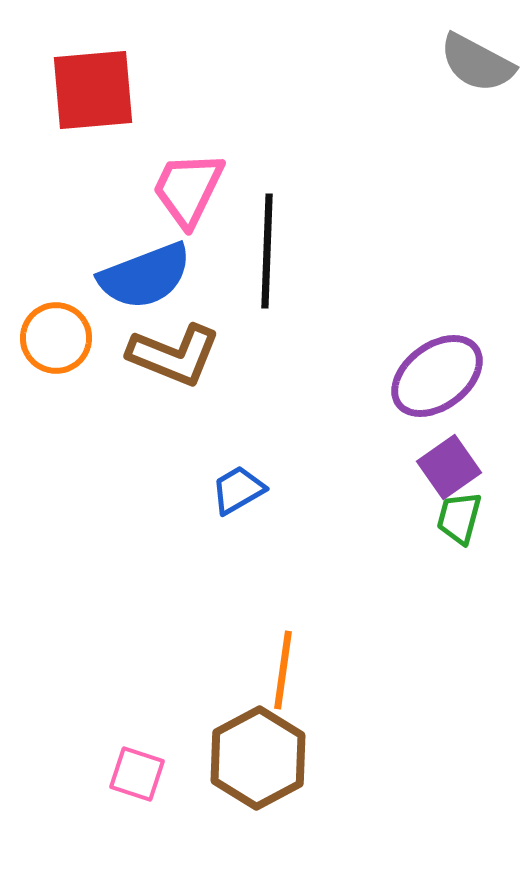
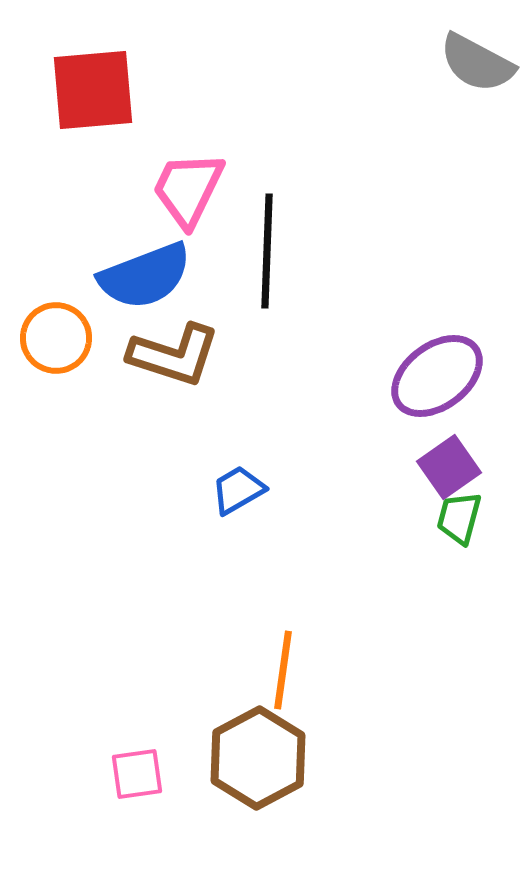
brown L-shape: rotated 4 degrees counterclockwise
pink square: rotated 26 degrees counterclockwise
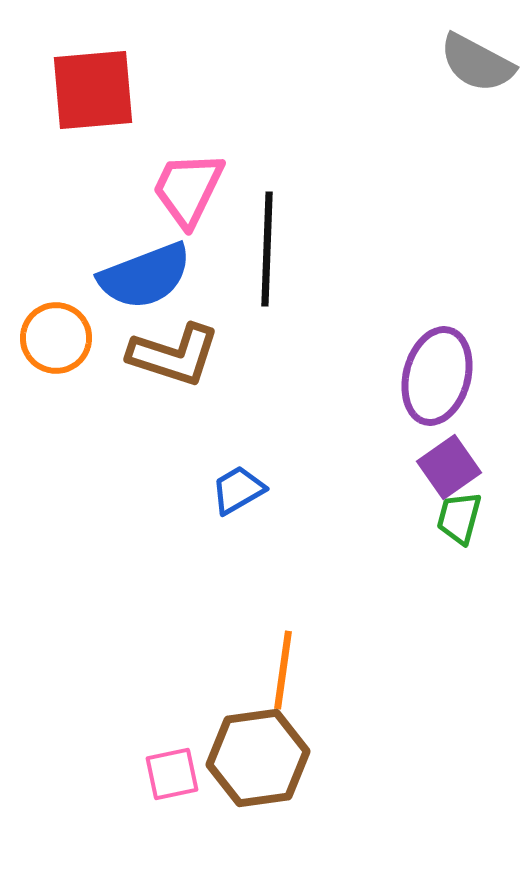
black line: moved 2 px up
purple ellipse: rotated 38 degrees counterclockwise
brown hexagon: rotated 20 degrees clockwise
pink square: moved 35 px right; rotated 4 degrees counterclockwise
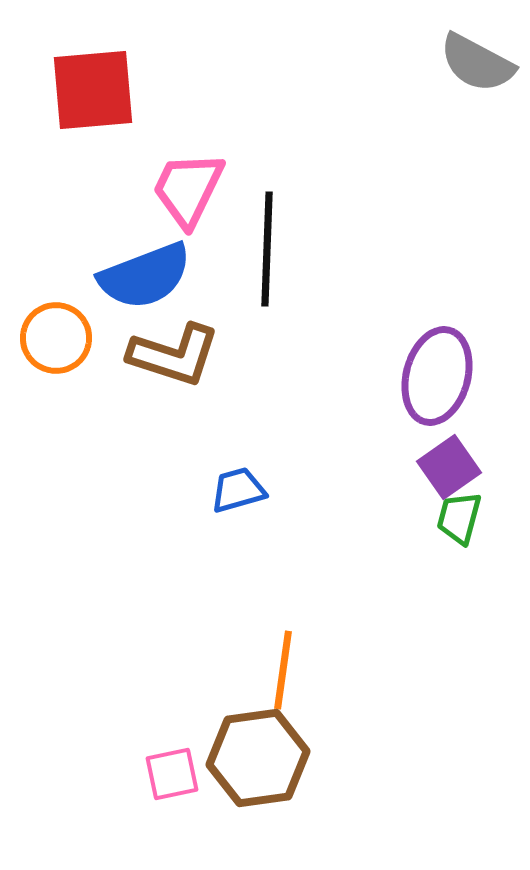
blue trapezoid: rotated 14 degrees clockwise
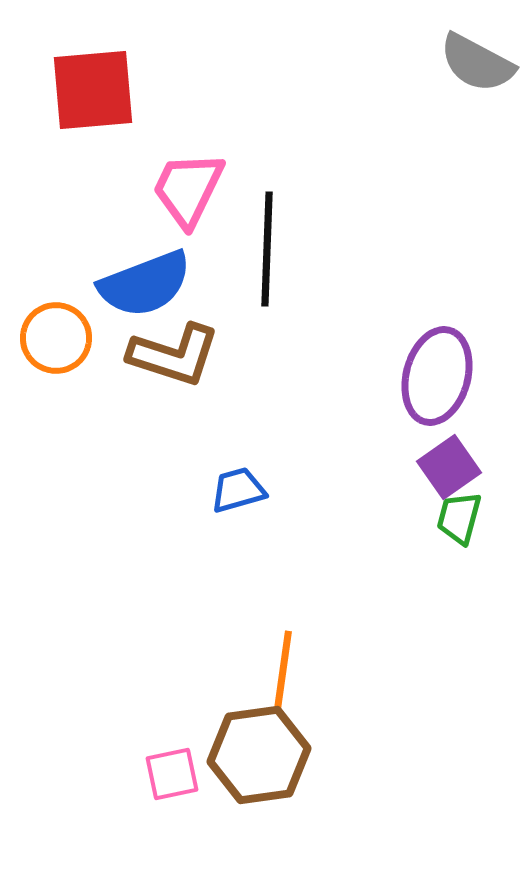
blue semicircle: moved 8 px down
brown hexagon: moved 1 px right, 3 px up
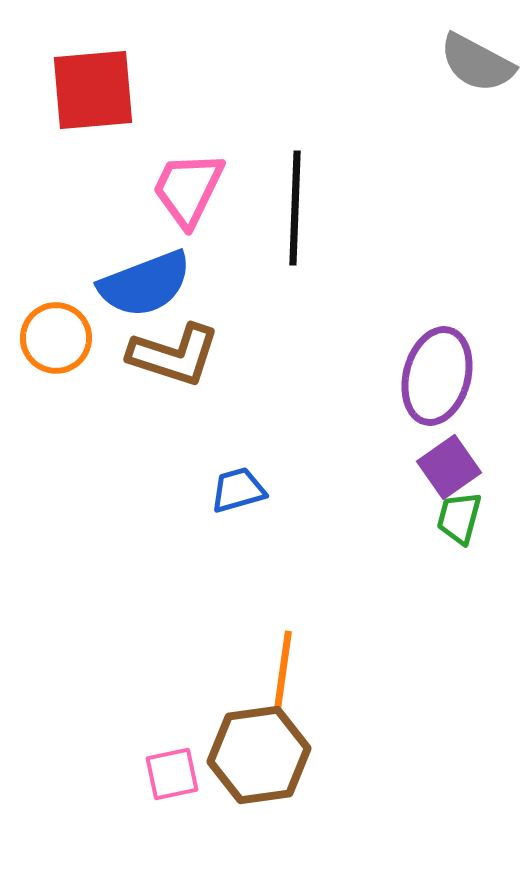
black line: moved 28 px right, 41 px up
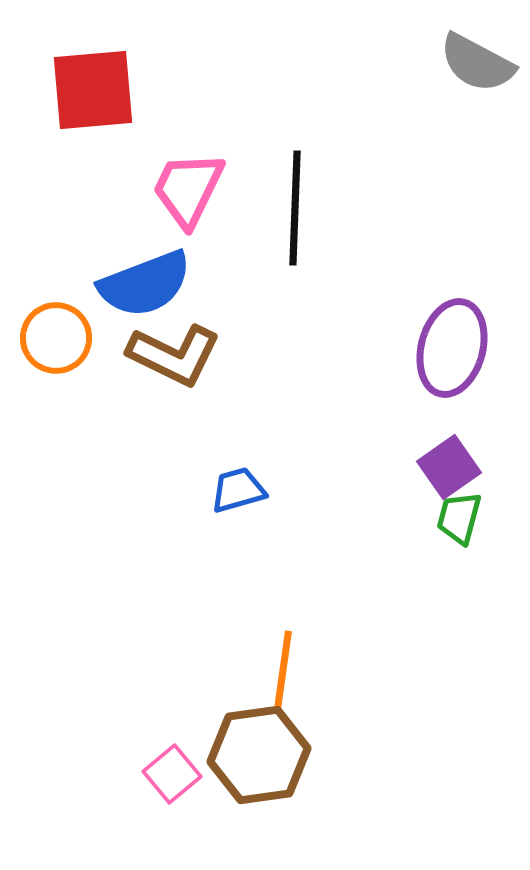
brown L-shape: rotated 8 degrees clockwise
purple ellipse: moved 15 px right, 28 px up
pink square: rotated 28 degrees counterclockwise
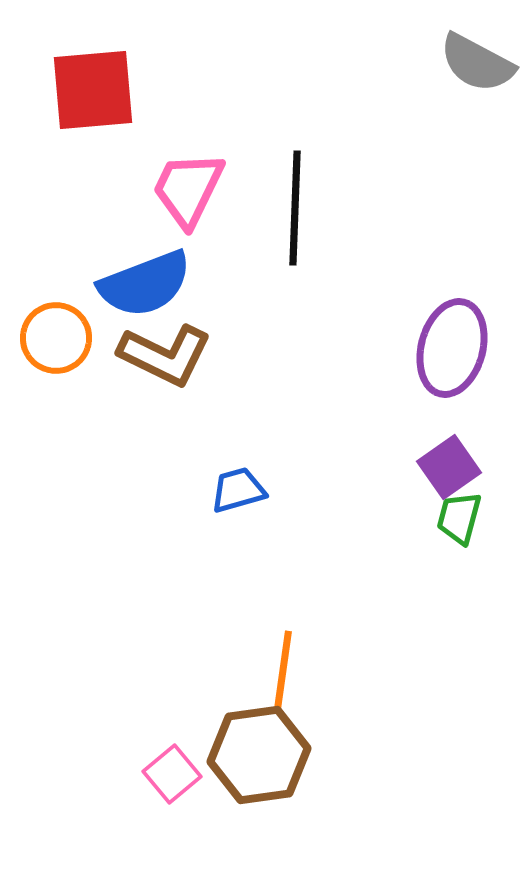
brown L-shape: moved 9 px left
